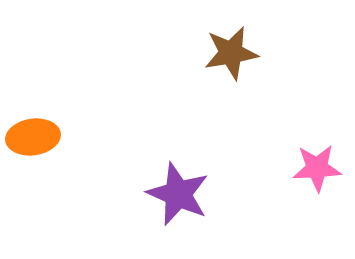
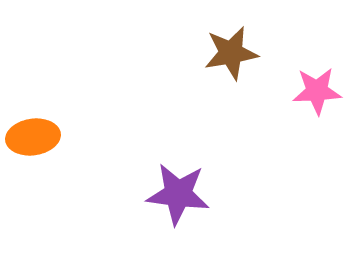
pink star: moved 77 px up
purple star: rotated 16 degrees counterclockwise
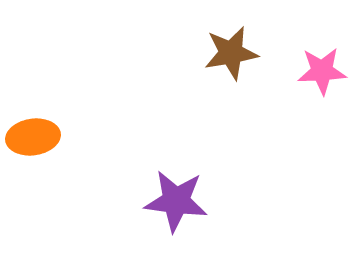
pink star: moved 5 px right, 20 px up
purple star: moved 2 px left, 7 px down
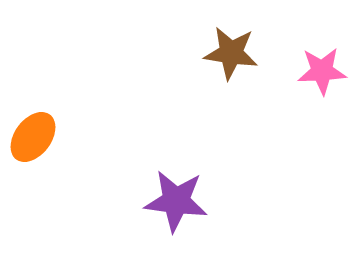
brown star: rotated 18 degrees clockwise
orange ellipse: rotated 45 degrees counterclockwise
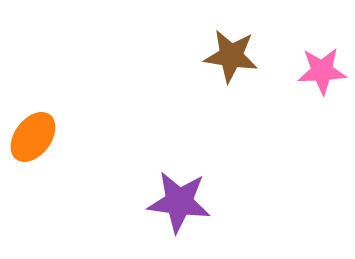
brown star: moved 3 px down
purple star: moved 3 px right, 1 px down
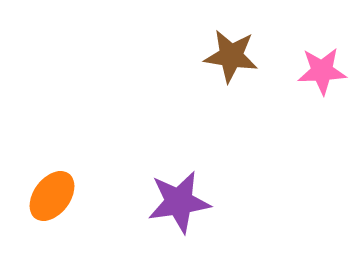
orange ellipse: moved 19 px right, 59 px down
purple star: rotated 16 degrees counterclockwise
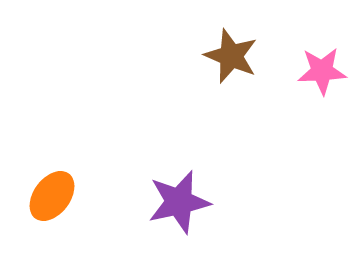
brown star: rotated 14 degrees clockwise
purple star: rotated 4 degrees counterclockwise
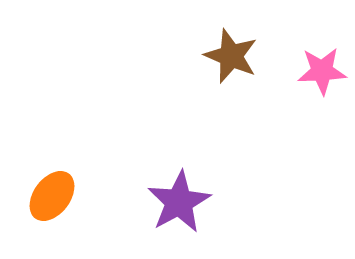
purple star: rotated 16 degrees counterclockwise
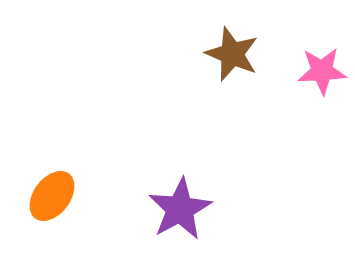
brown star: moved 1 px right, 2 px up
purple star: moved 1 px right, 7 px down
